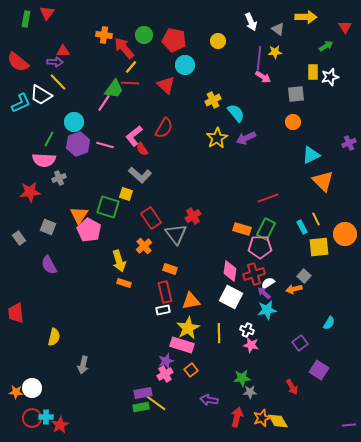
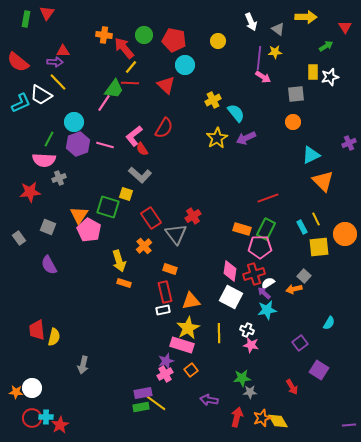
red trapezoid at (16, 313): moved 21 px right, 17 px down
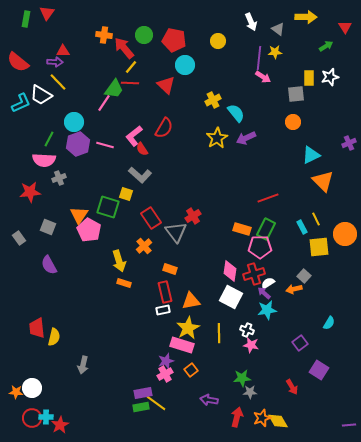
yellow rectangle at (313, 72): moved 4 px left, 6 px down
gray triangle at (176, 234): moved 2 px up
red trapezoid at (37, 330): moved 2 px up
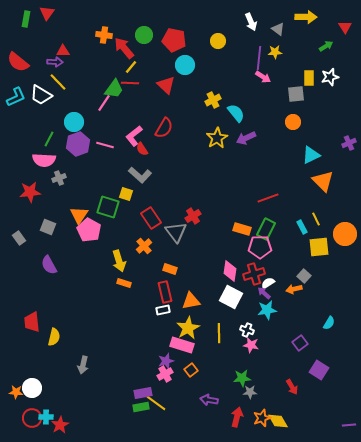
cyan L-shape at (21, 103): moved 5 px left, 6 px up
red trapezoid at (37, 328): moved 5 px left, 6 px up
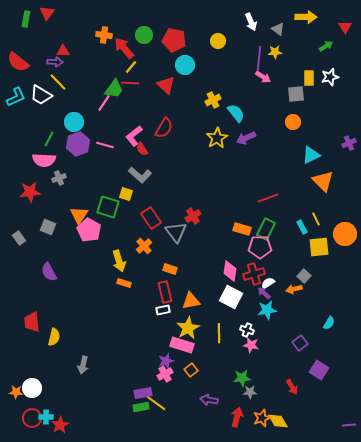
purple semicircle at (49, 265): moved 7 px down
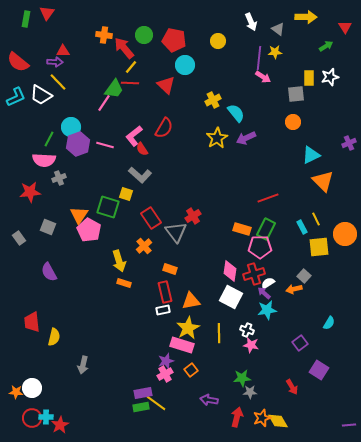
cyan circle at (74, 122): moved 3 px left, 5 px down
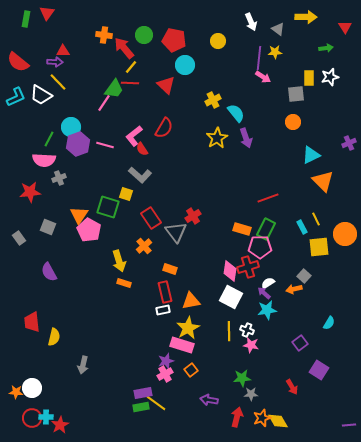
green arrow at (326, 46): moved 2 px down; rotated 24 degrees clockwise
purple arrow at (246, 138): rotated 84 degrees counterclockwise
red cross at (254, 274): moved 6 px left, 7 px up
yellow line at (219, 333): moved 10 px right, 2 px up
gray star at (250, 392): moved 1 px right, 2 px down
